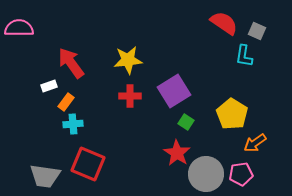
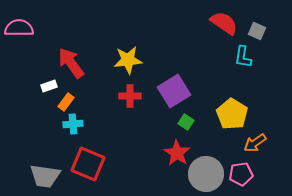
cyan L-shape: moved 1 px left, 1 px down
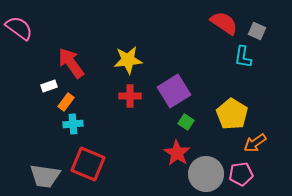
pink semicircle: rotated 36 degrees clockwise
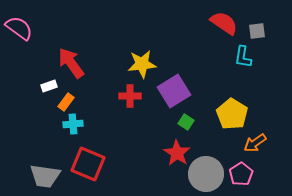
gray square: rotated 30 degrees counterclockwise
yellow star: moved 14 px right, 4 px down
pink pentagon: rotated 25 degrees counterclockwise
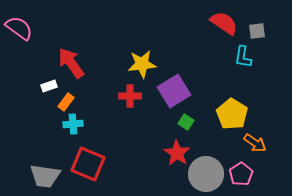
orange arrow: rotated 110 degrees counterclockwise
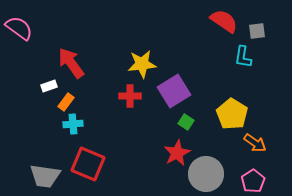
red semicircle: moved 2 px up
red star: rotated 12 degrees clockwise
pink pentagon: moved 12 px right, 7 px down
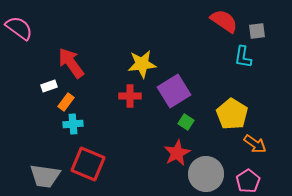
orange arrow: moved 1 px down
pink pentagon: moved 5 px left
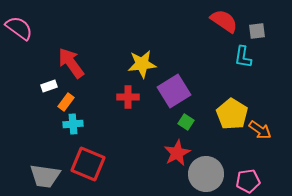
red cross: moved 2 px left, 1 px down
orange arrow: moved 5 px right, 14 px up
pink pentagon: rotated 25 degrees clockwise
